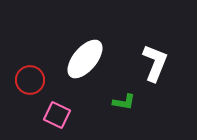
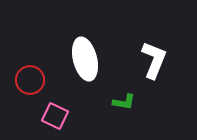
white ellipse: rotated 54 degrees counterclockwise
white L-shape: moved 1 px left, 3 px up
pink square: moved 2 px left, 1 px down
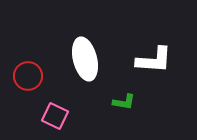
white L-shape: rotated 72 degrees clockwise
red circle: moved 2 px left, 4 px up
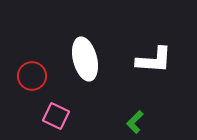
red circle: moved 4 px right
green L-shape: moved 11 px right, 20 px down; rotated 125 degrees clockwise
pink square: moved 1 px right
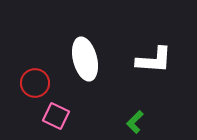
red circle: moved 3 px right, 7 px down
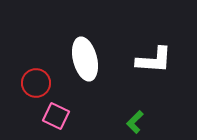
red circle: moved 1 px right
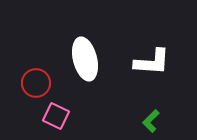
white L-shape: moved 2 px left, 2 px down
green L-shape: moved 16 px right, 1 px up
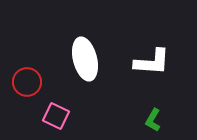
red circle: moved 9 px left, 1 px up
green L-shape: moved 2 px right, 1 px up; rotated 15 degrees counterclockwise
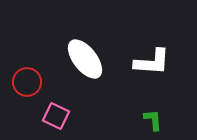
white ellipse: rotated 24 degrees counterclockwise
green L-shape: rotated 145 degrees clockwise
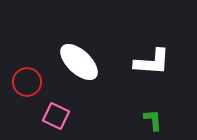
white ellipse: moved 6 px left, 3 px down; rotated 9 degrees counterclockwise
